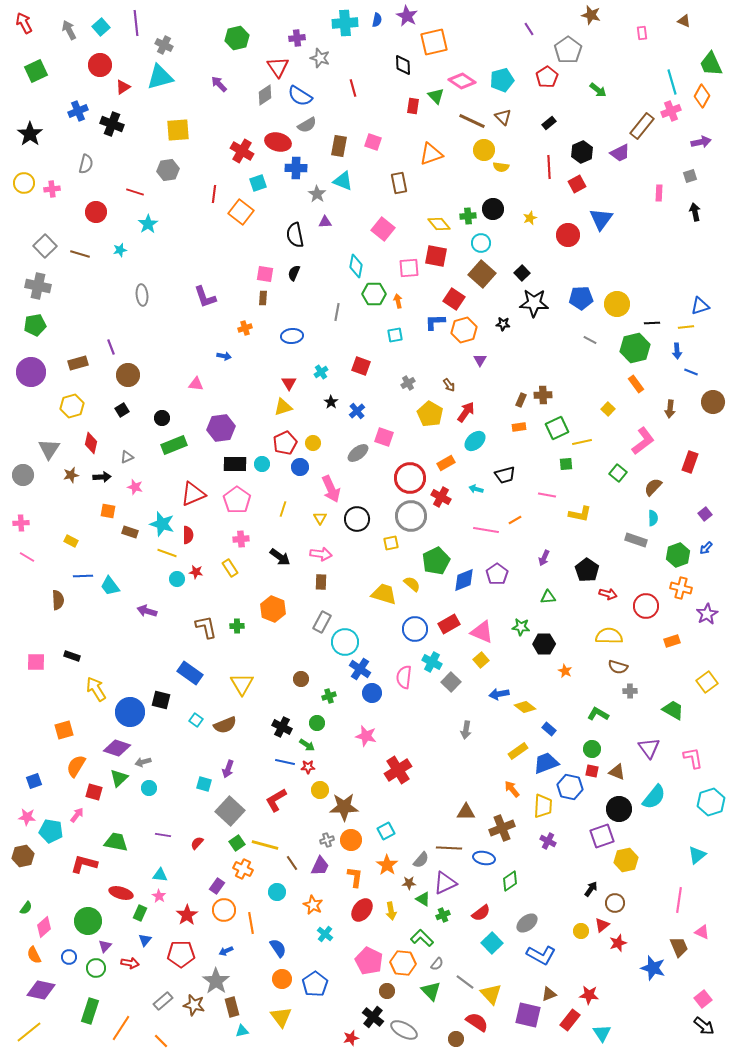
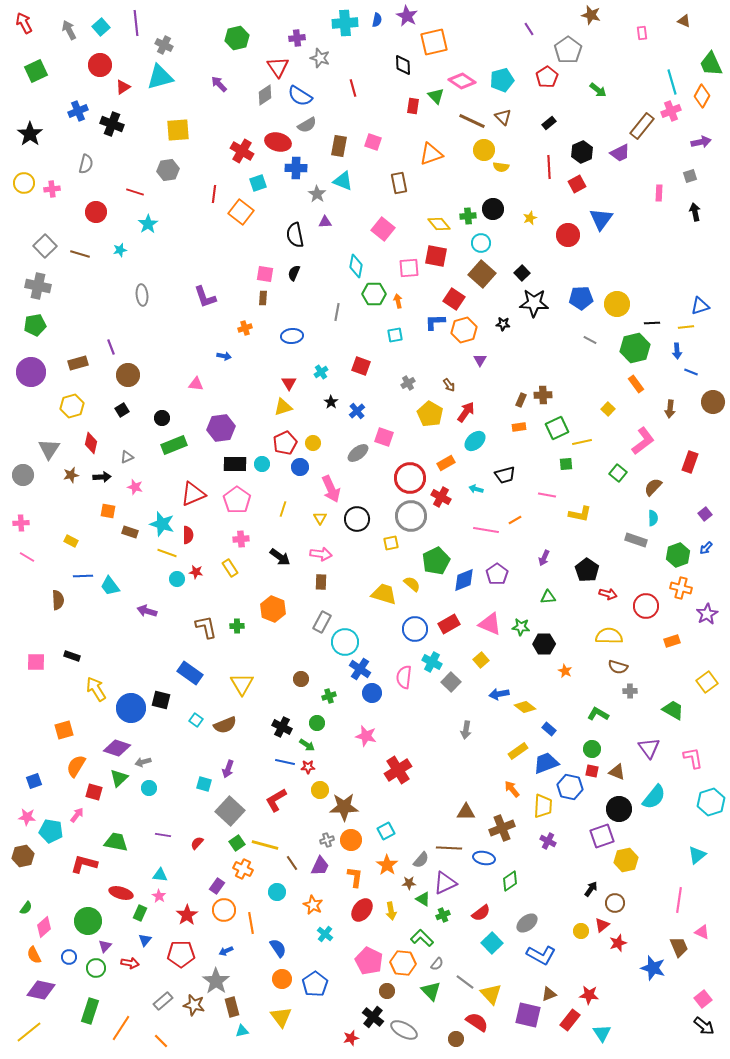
pink triangle at (482, 632): moved 8 px right, 8 px up
blue circle at (130, 712): moved 1 px right, 4 px up
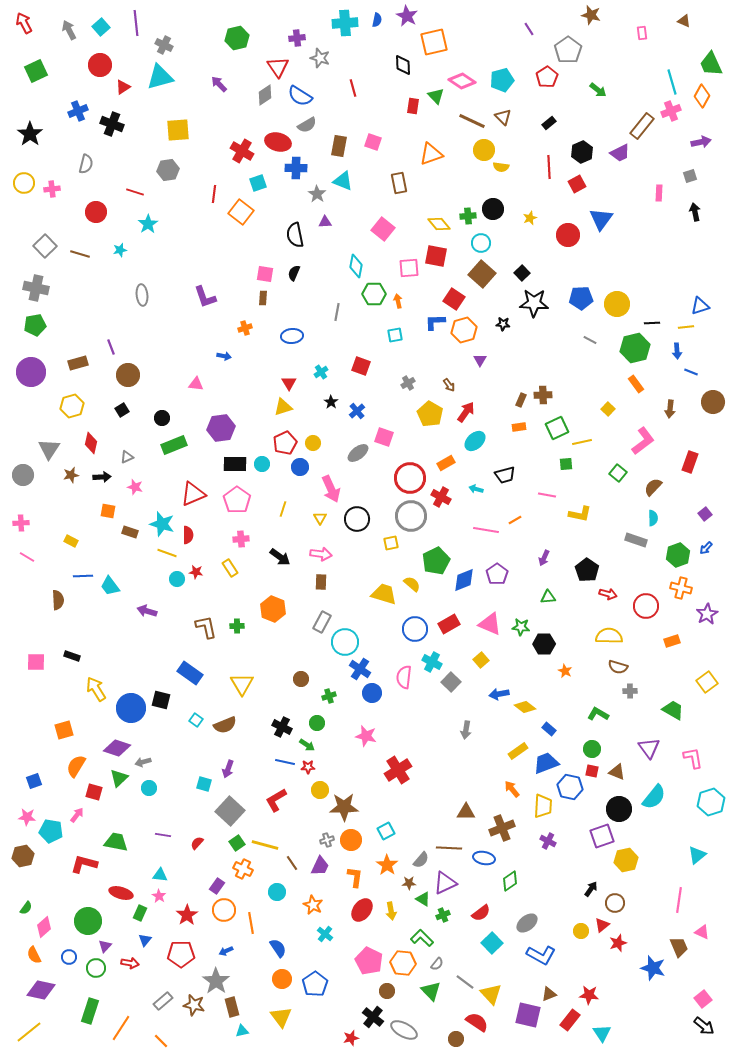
gray cross at (38, 286): moved 2 px left, 2 px down
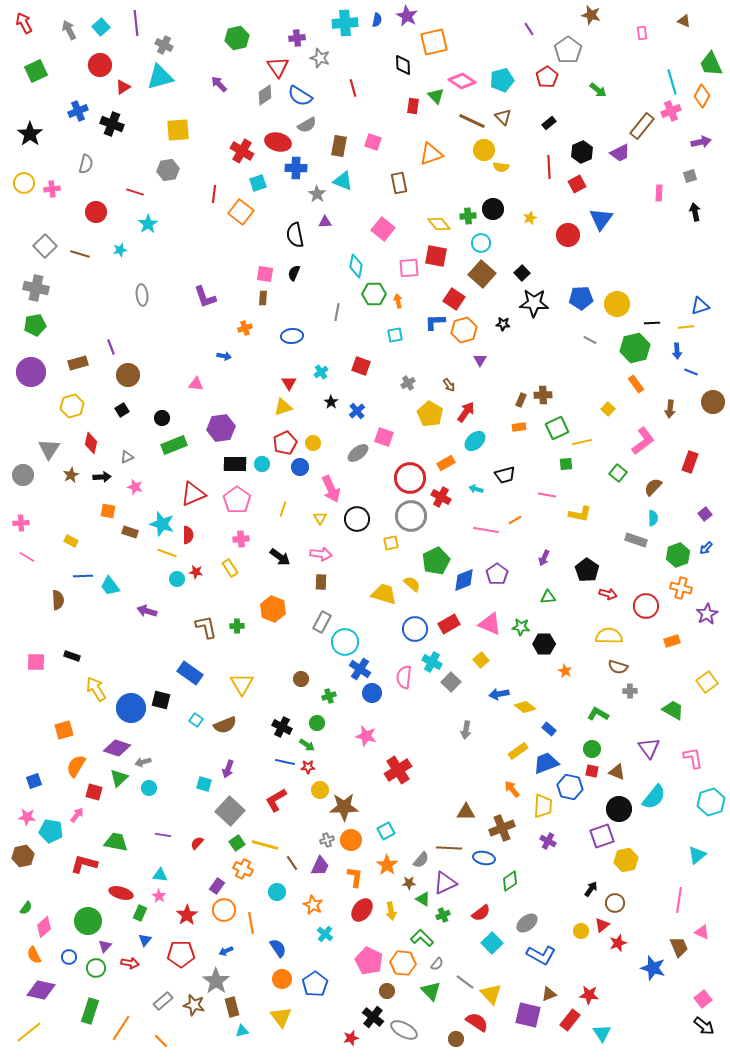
brown star at (71, 475): rotated 14 degrees counterclockwise
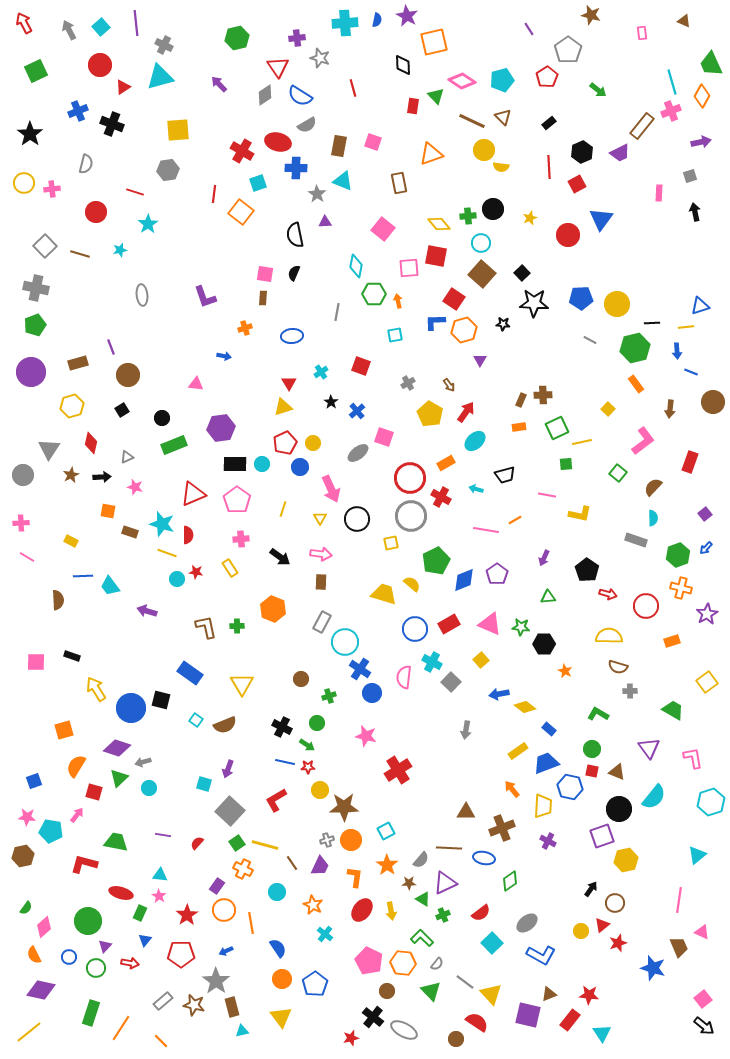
green pentagon at (35, 325): rotated 10 degrees counterclockwise
green rectangle at (90, 1011): moved 1 px right, 2 px down
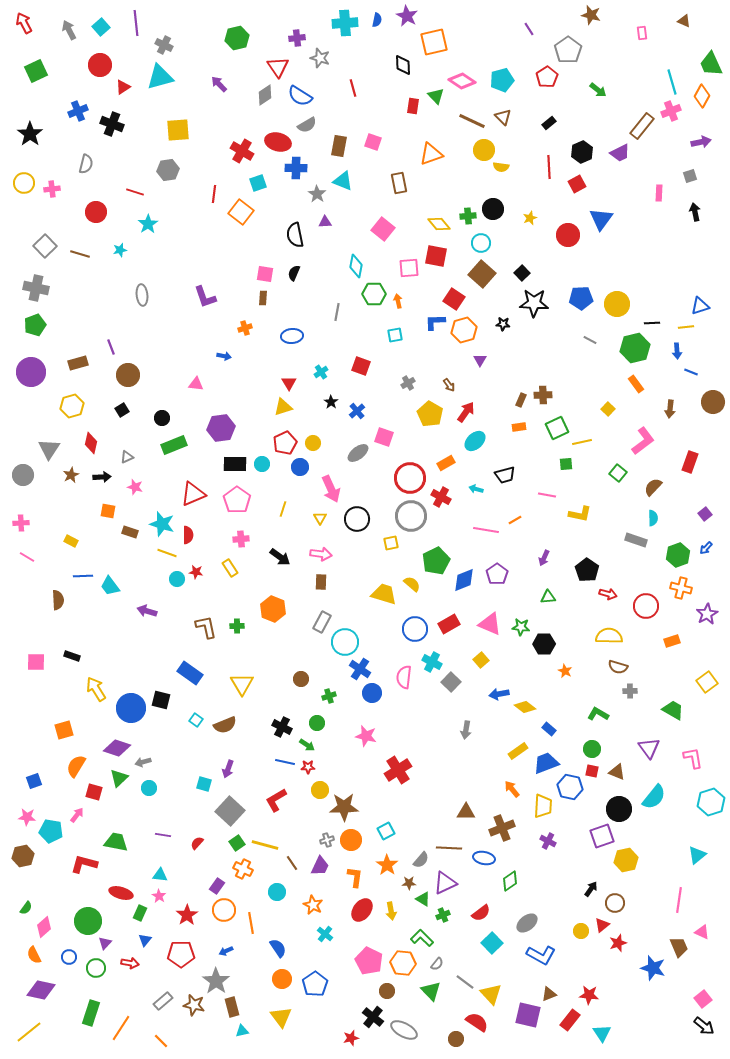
purple triangle at (105, 946): moved 3 px up
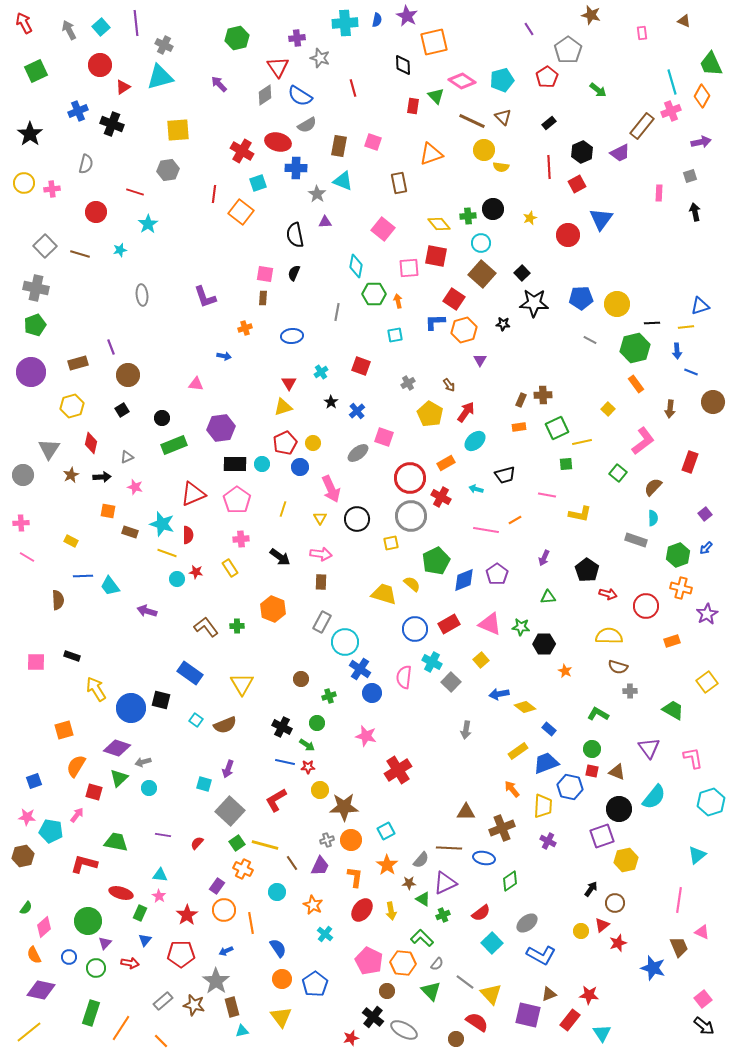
brown L-shape at (206, 627): rotated 25 degrees counterclockwise
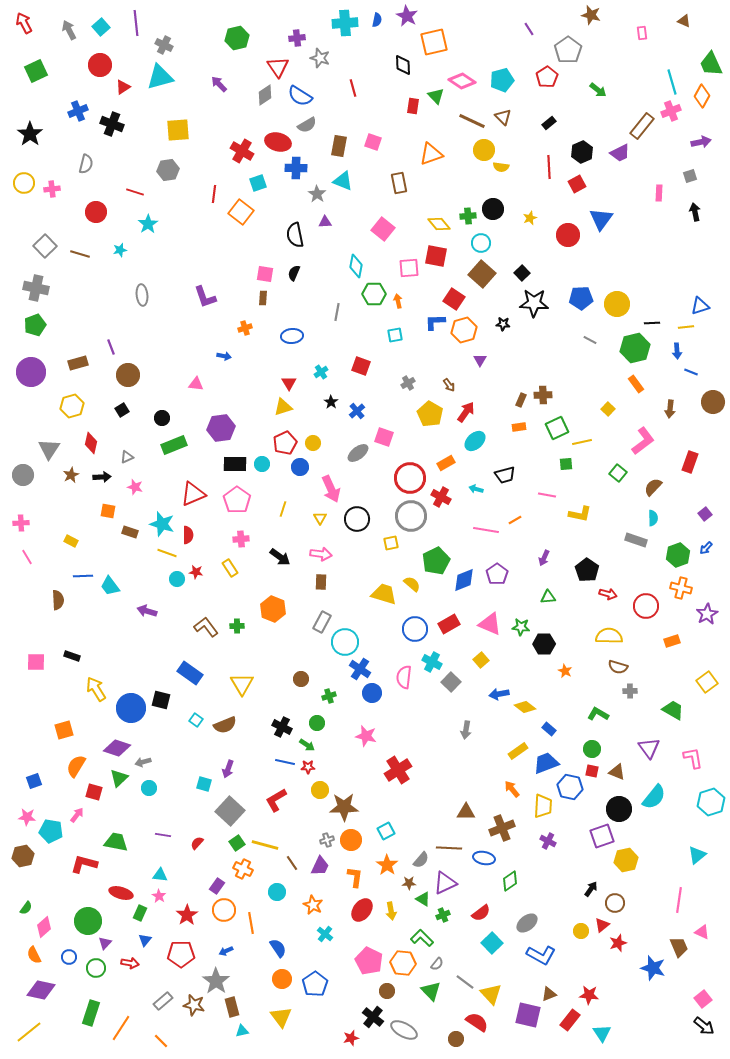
pink line at (27, 557): rotated 28 degrees clockwise
